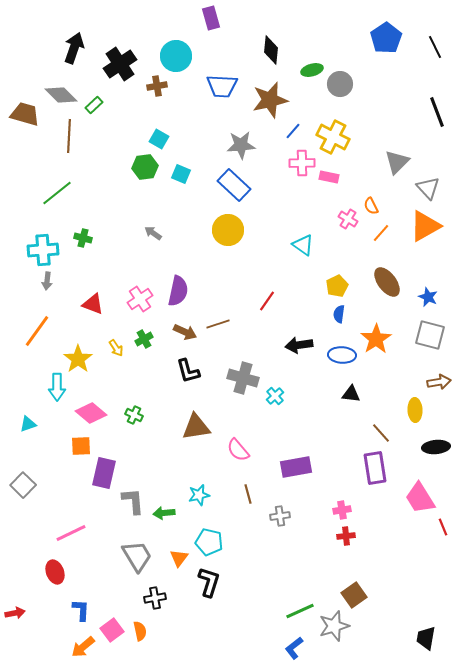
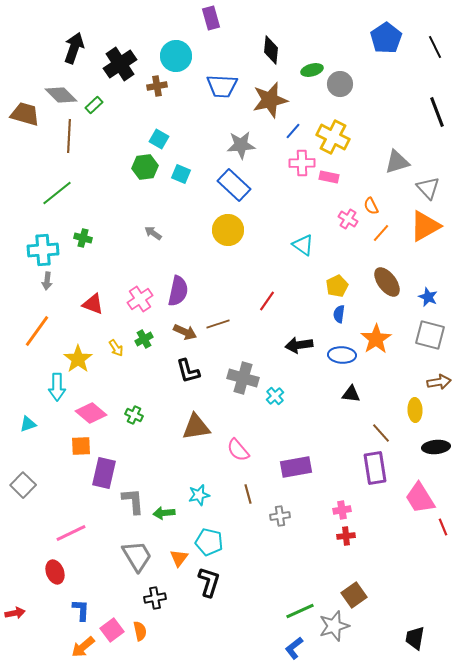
gray triangle at (397, 162): rotated 28 degrees clockwise
black trapezoid at (426, 638): moved 11 px left
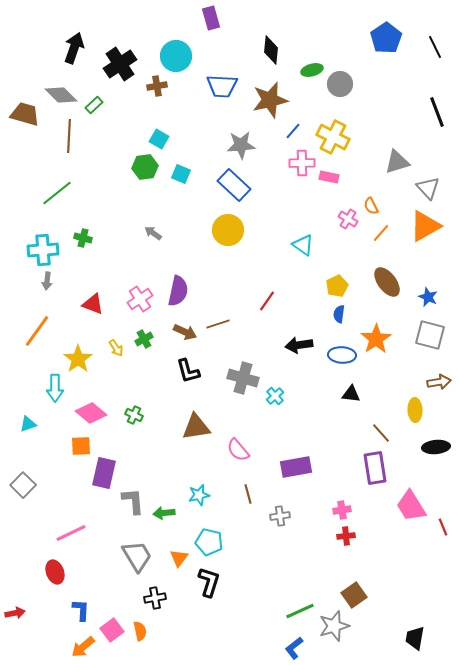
cyan arrow at (57, 387): moved 2 px left, 1 px down
pink trapezoid at (420, 498): moved 9 px left, 8 px down
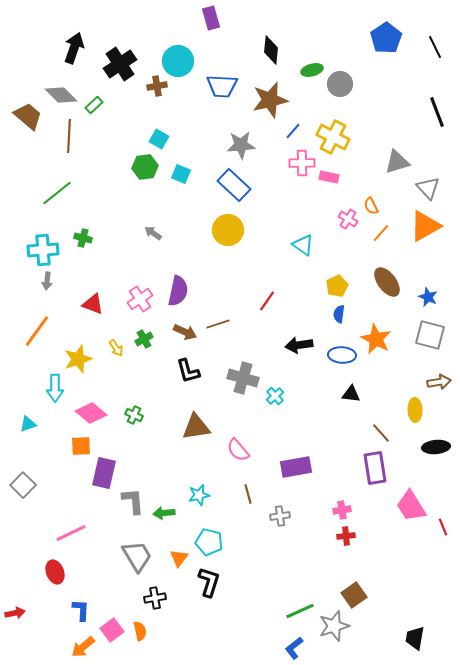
cyan circle at (176, 56): moved 2 px right, 5 px down
brown trapezoid at (25, 114): moved 3 px right, 2 px down; rotated 24 degrees clockwise
orange star at (376, 339): rotated 12 degrees counterclockwise
yellow star at (78, 359): rotated 16 degrees clockwise
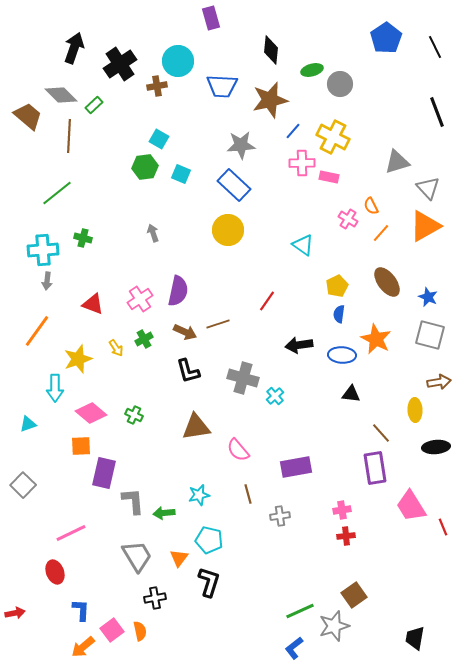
gray arrow at (153, 233): rotated 36 degrees clockwise
cyan pentagon at (209, 542): moved 2 px up
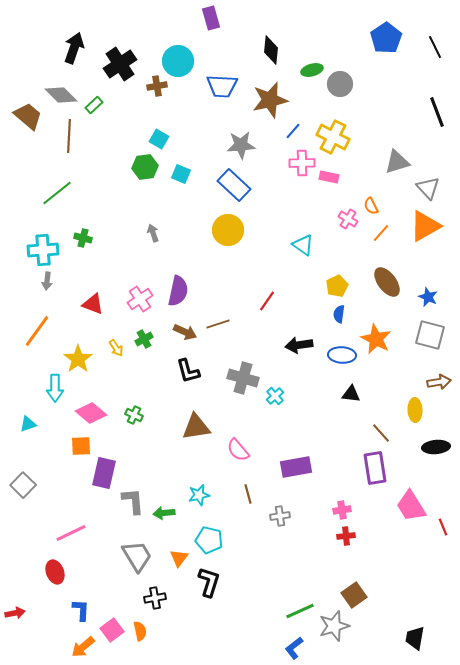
yellow star at (78, 359): rotated 16 degrees counterclockwise
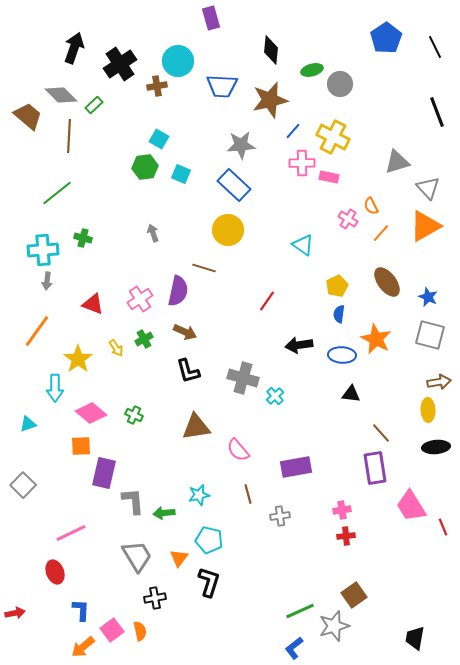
brown line at (218, 324): moved 14 px left, 56 px up; rotated 35 degrees clockwise
yellow ellipse at (415, 410): moved 13 px right
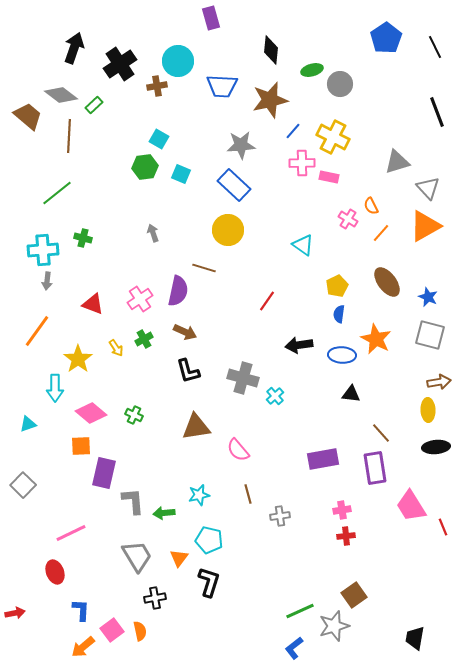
gray diamond at (61, 95): rotated 8 degrees counterclockwise
purple rectangle at (296, 467): moved 27 px right, 8 px up
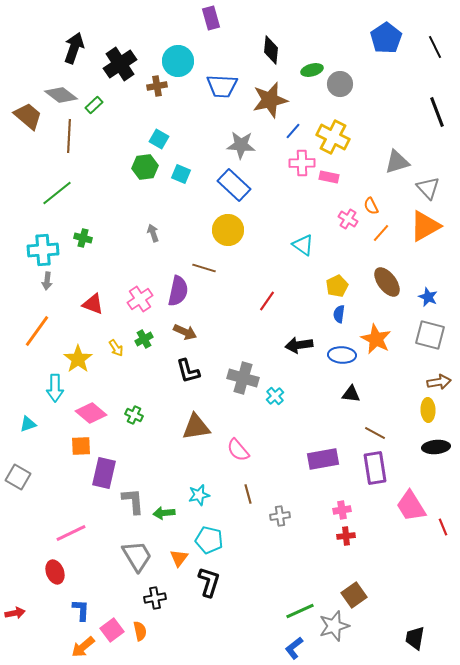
gray star at (241, 145): rotated 8 degrees clockwise
brown line at (381, 433): moved 6 px left; rotated 20 degrees counterclockwise
gray square at (23, 485): moved 5 px left, 8 px up; rotated 15 degrees counterclockwise
